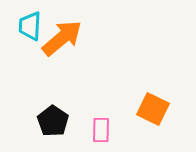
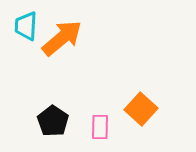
cyan trapezoid: moved 4 px left
orange square: moved 12 px left; rotated 16 degrees clockwise
pink rectangle: moved 1 px left, 3 px up
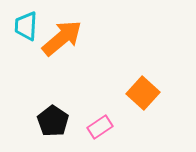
orange square: moved 2 px right, 16 px up
pink rectangle: rotated 55 degrees clockwise
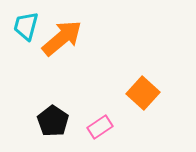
cyan trapezoid: rotated 12 degrees clockwise
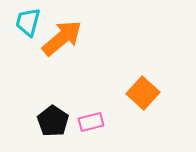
cyan trapezoid: moved 2 px right, 4 px up
pink rectangle: moved 9 px left, 5 px up; rotated 20 degrees clockwise
